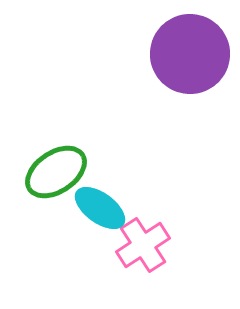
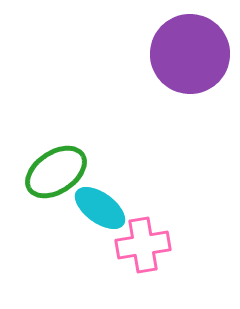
pink cross: rotated 24 degrees clockwise
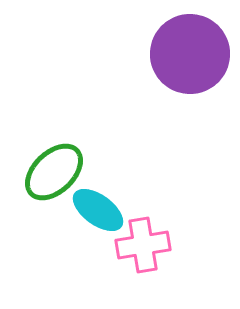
green ellipse: moved 2 px left; rotated 10 degrees counterclockwise
cyan ellipse: moved 2 px left, 2 px down
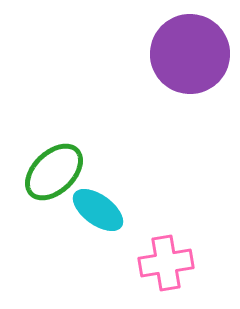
pink cross: moved 23 px right, 18 px down
